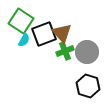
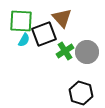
green square: rotated 30 degrees counterclockwise
brown triangle: moved 15 px up
green cross: rotated 12 degrees counterclockwise
black hexagon: moved 7 px left, 7 px down
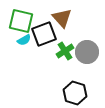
green square: rotated 10 degrees clockwise
cyan semicircle: rotated 32 degrees clockwise
black hexagon: moved 6 px left
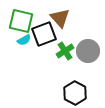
brown triangle: moved 2 px left
gray circle: moved 1 px right, 1 px up
black hexagon: rotated 10 degrees clockwise
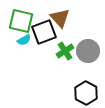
black square: moved 2 px up
black hexagon: moved 11 px right
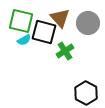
black square: rotated 35 degrees clockwise
gray circle: moved 28 px up
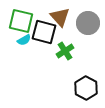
brown triangle: moved 1 px up
black hexagon: moved 5 px up
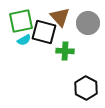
green square: rotated 25 degrees counterclockwise
green cross: rotated 36 degrees clockwise
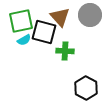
gray circle: moved 2 px right, 8 px up
